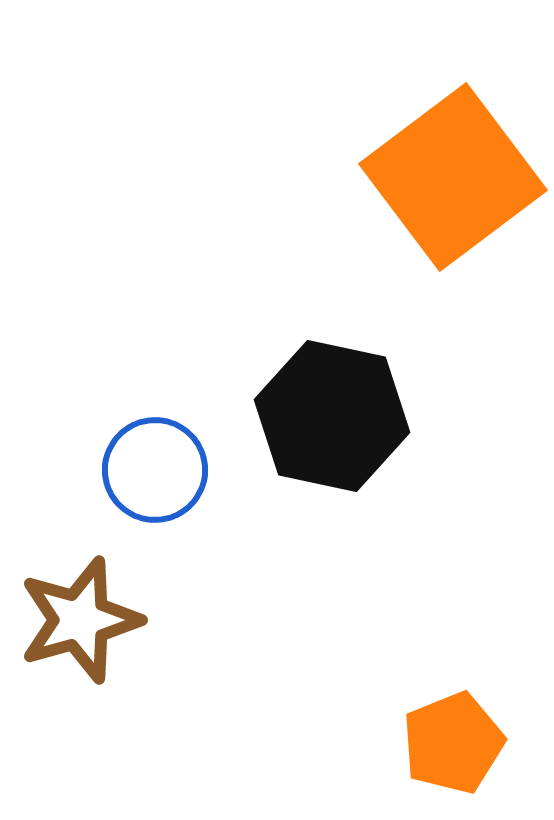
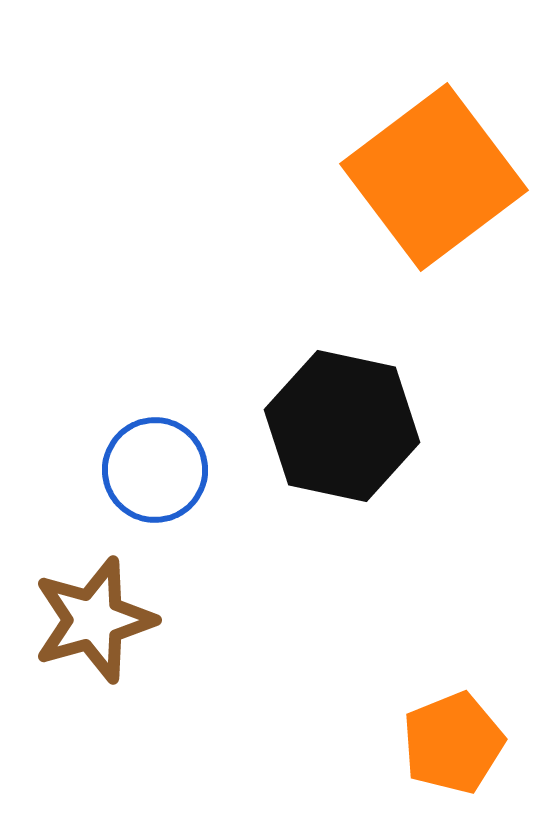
orange square: moved 19 px left
black hexagon: moved 10 px right, 10 px down
brown star: moved 14 px right
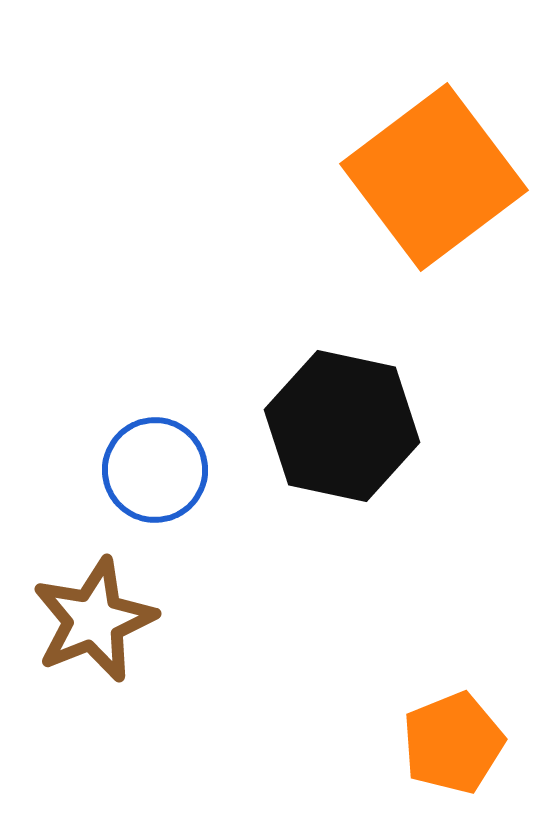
brown star: rotated 6 degrees counterclockwise
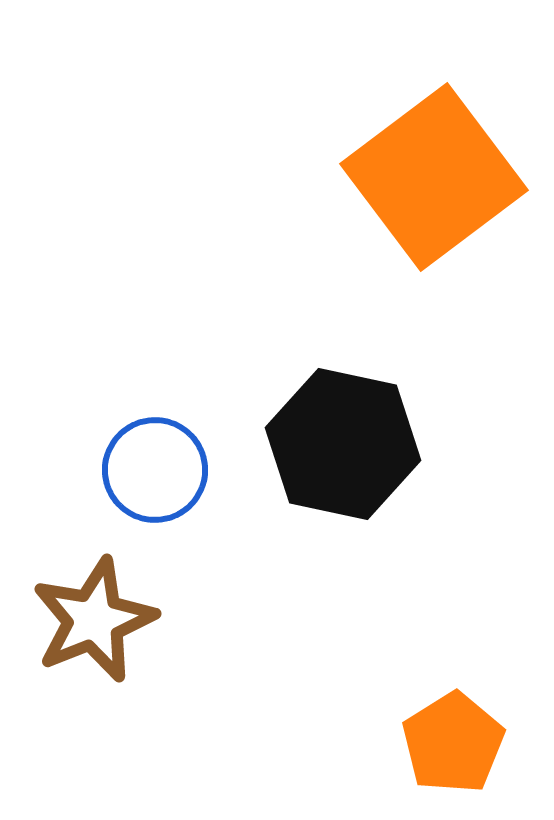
black hexagon: moved 1 px right, 18 px down
orange pentagon: rotated 10 degrees counterclockwise
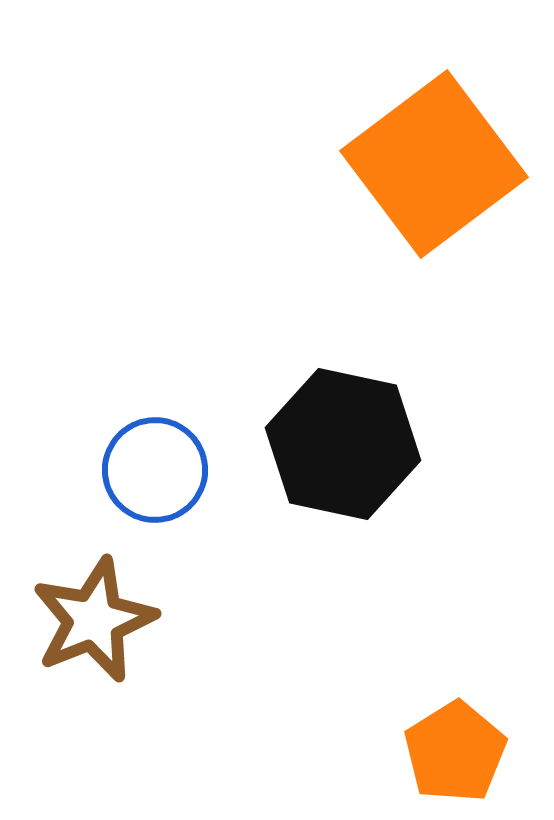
orange square: moved 13 px up
orange pentagon: moved 2 px right, 9 px down
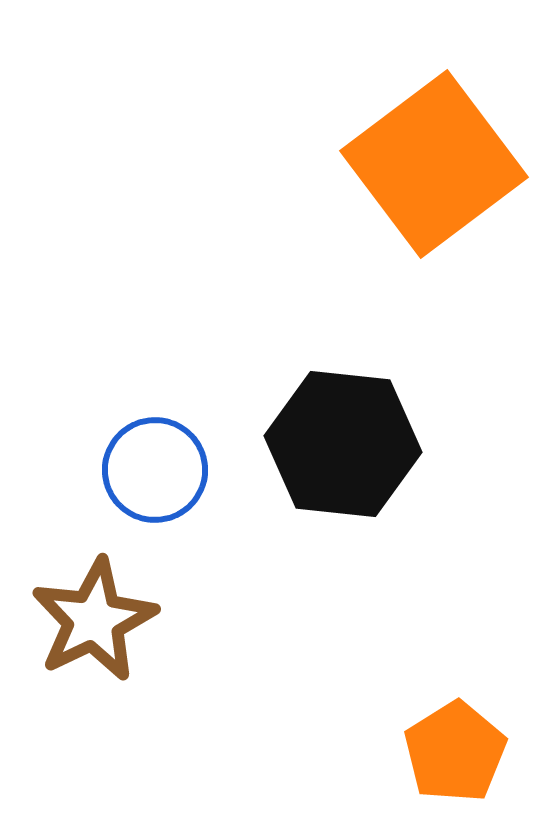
black hexagon: rotated 6 degrees counterclockwise
brown star: rotated 4 degrees counterclockwise
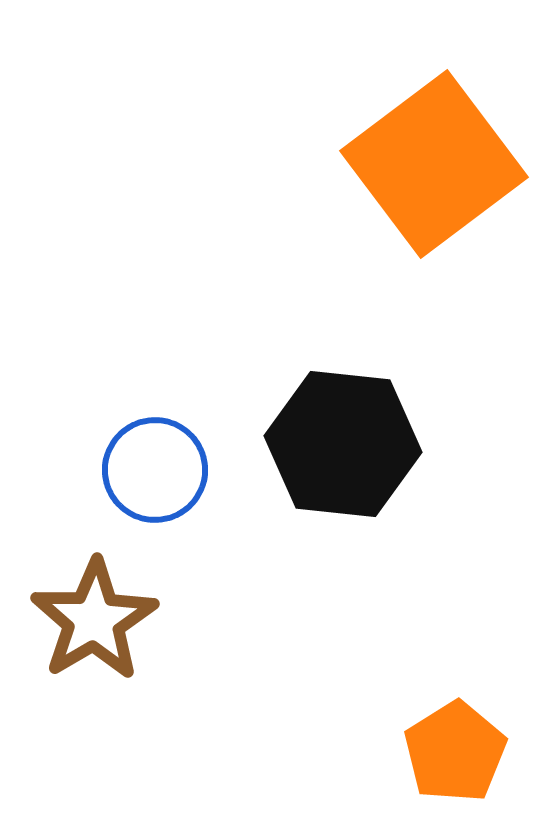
brown star: rotated 5 degrees counterclockwise
